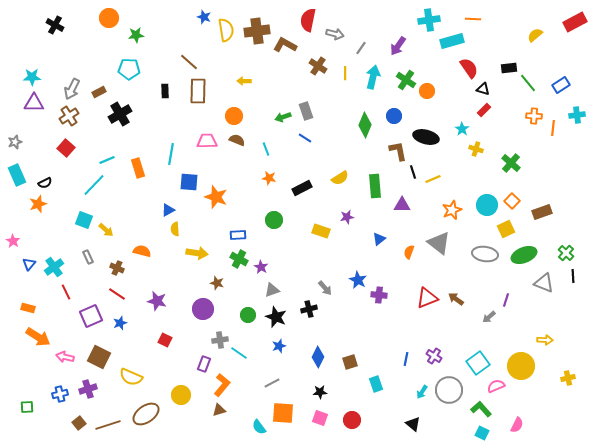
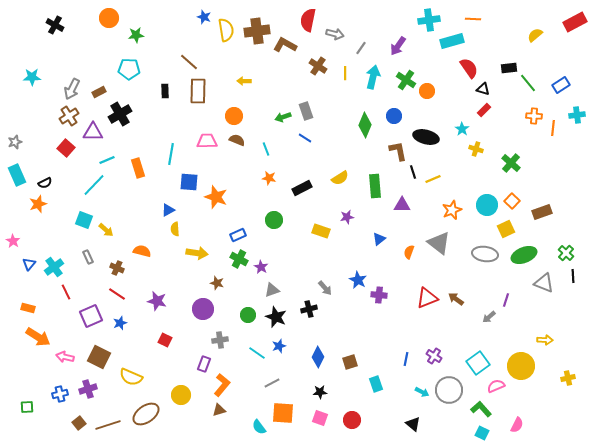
purple triangle at (34, 103): moved 59 px right, 29 px down
blue rectangle at (238, 235): rotated 21 degrees counterclockwise
cyan line at (239, 353): moved 18 px right
cyan arrow at (422, 392): rotated 96 degrees counterclockwise
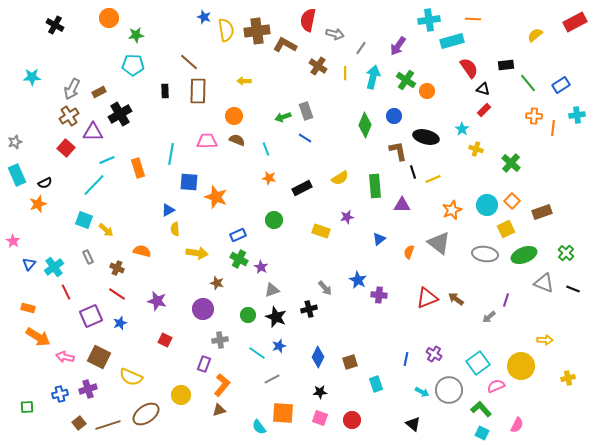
black rectangle at (509, 68): moved 3 px left, 3 px up
cyan pentagon at (129, 69): moved 4 px right, 4 px up
black line at (573, 276): moved 13 px down; rotated 64 degrees counterclockwise
purple cross at (434, 356): moved 2 px up
gray line at (272, 383): moved 4 px up
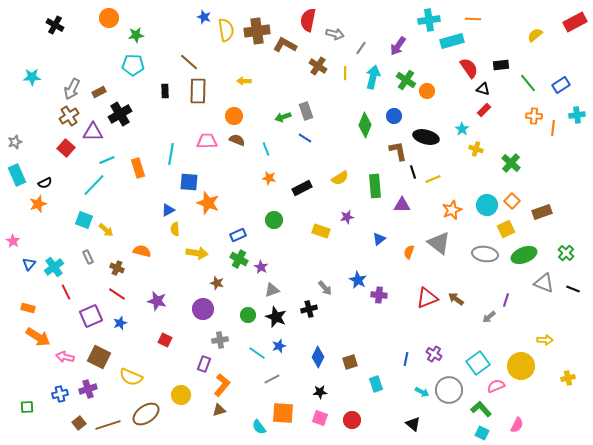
black rectangle at (506, 65): moved 5 px left
orange star at (216, 197): moved 8 px left, 6 px down
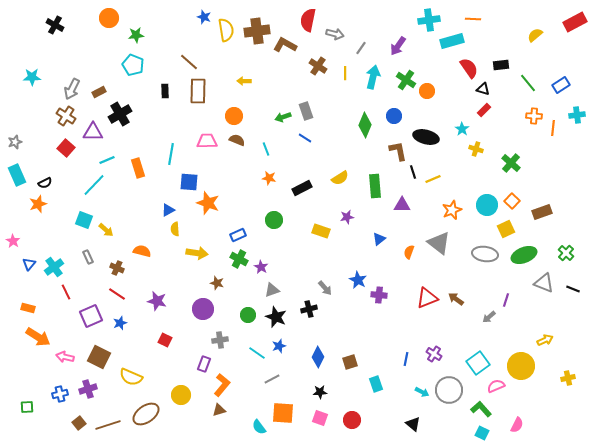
cyan pentagon at (133, 65): rotated 20 degrees clockwise
brown cross at (69, 116): moved 3 px left; rotated 24 degrees counterclockwise
yellow arrow at (545, 340): rotated 28 degrees counterclockwise
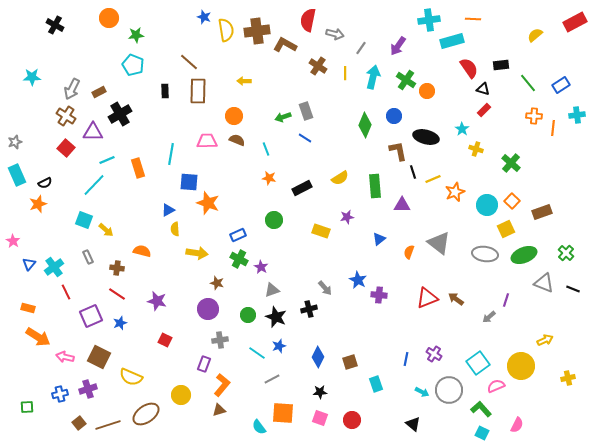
orange star at (452, 210): moved 3 px right, 18 px up
brown cross at (117, 268): rotated 16 degrees counterclockwise
purple circle at (203, 309): moved 5 px right
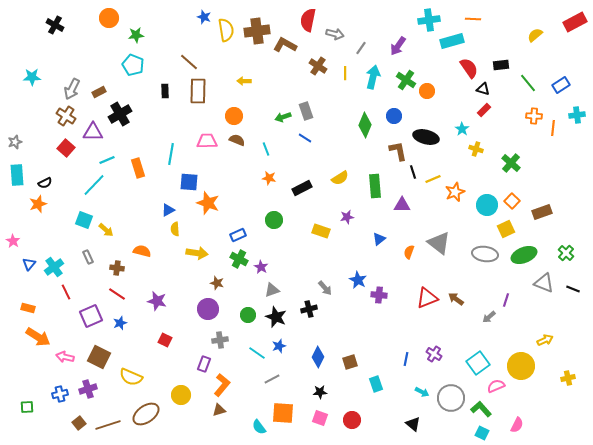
cyan rectangle at (17, 175): rotated 20 degrees clockwise
gray circle at (449, 390): moved 2 px right, 8 px down
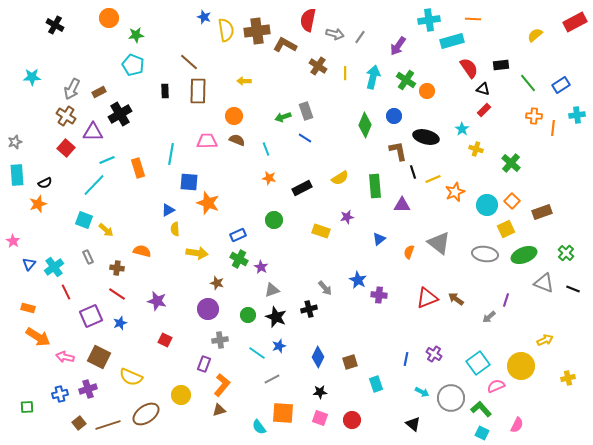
gray line at (361, 48): moved 1 px left, 11 px up
